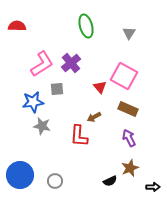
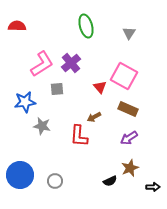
blue star: moved 8 px left
purple arrow: rotated 96 degrees counterclockwise
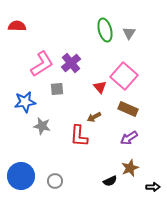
green ellipse: moved 19 px right, 4 px down
pink square: rotated 12 degrees clockwise
blue circle: moved 1 px right, 1 px down
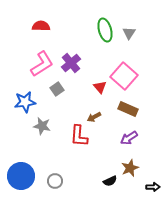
red semicircle: moved 24 px right
gray square: rotated 32 degrees counterclockwise
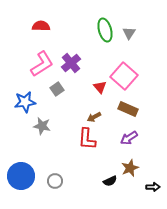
red L-shape: moved 8 px right, 3 px down
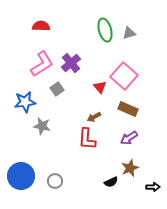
gray triangle: rotated 40 degrees clockwise
black semicircle: moved 1 px right, 1 px down
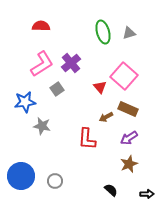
green ellipse: moved 2 px left, 2 px down
brown arrow: moved 12 px right
brown star: moved 1 px left, 4 px up
black semicircle: moved 8 px down; rotated 112 degrees counterclockwise
black arrow: moved 6 px left, 7 px down
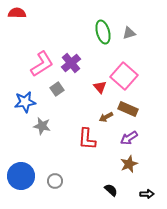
red semicircle: moved 24 px left, 13 px up
